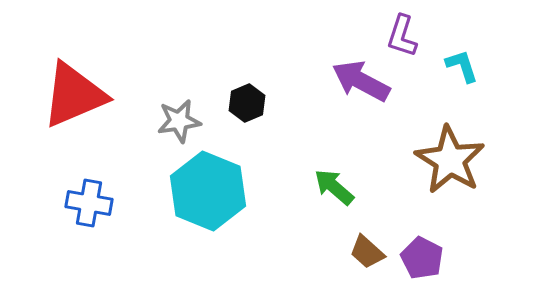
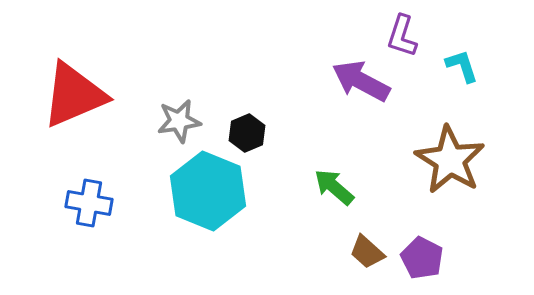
black hexagon: moved 30 px down
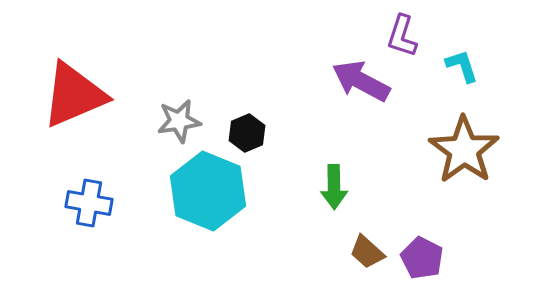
brown star: moved 14 px right, 10 px up; rotated 4 degrees clockwise
green arrow: rotated 132 degrees counterclockwise
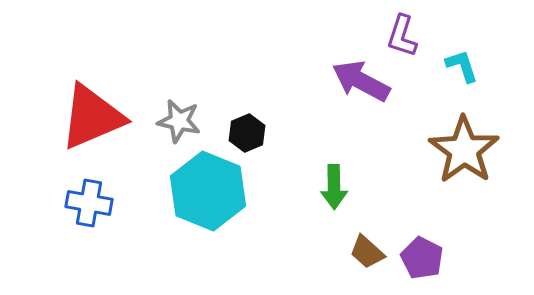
red triangle: moved 18 px right, 22 px down
gray star: rotated 21 degrees clockwise
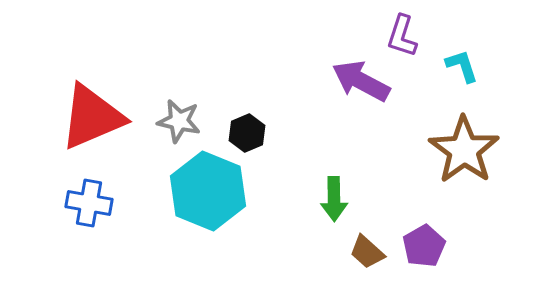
green arrow: moved 12 px down
purple pentagon: moved 2 px right, 12 px up; rotated 15 degrees clockwise
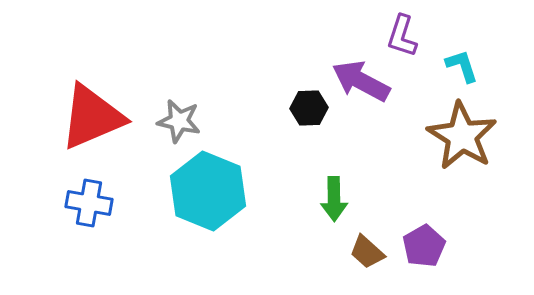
black hexagon: moved 62 px right, 25 px up; rotated 21 degrees clockwise
brown star: moved 2 px left, 14 px up; rotated 4 degrees counterclockwise
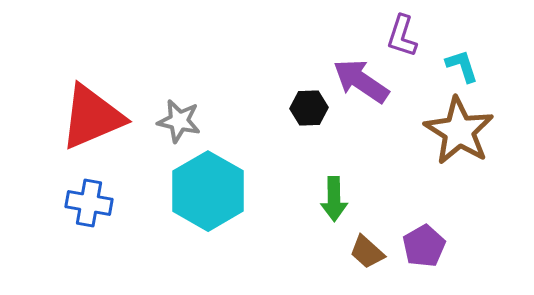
purple arrow: rotated 6 degrees clockwise
brown star: moved 3 px left, 5 px up
cyan hexagon: rotated 8 degrees clockwise
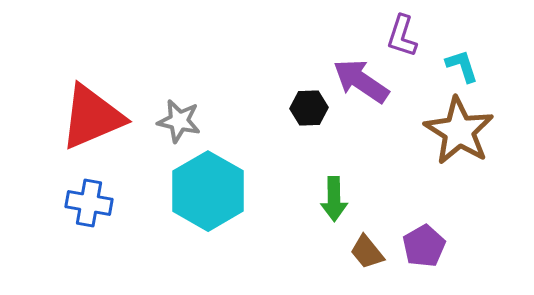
brown trapezoid: rotated 9 degrees clockwise
